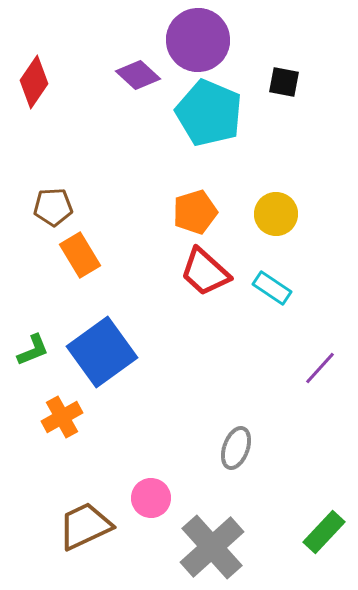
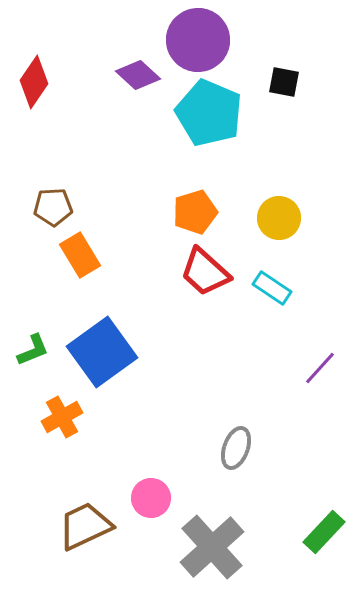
yellow circle: moved 3 px right, 4 px down
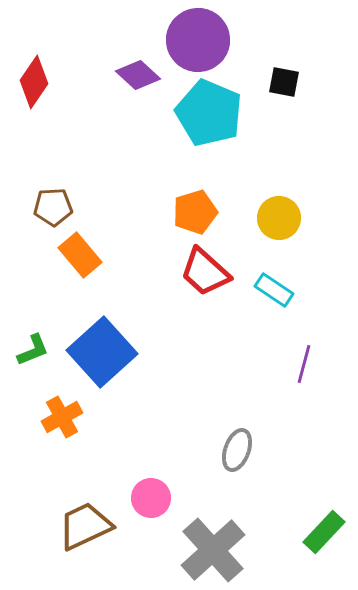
orange rectangle: rotated 9 degrees counterclockwise
cyan rectangle: moved 2 px right, 2 px down
blue square: rotated 6 degrees counterclockwise
purple line: moved 16 px left, 4 px up; rotated 27 degrees counterclockwise
gray ellipse: moved 1 px right, 2 px down
gray cross: moved 1 px right, 3 px down
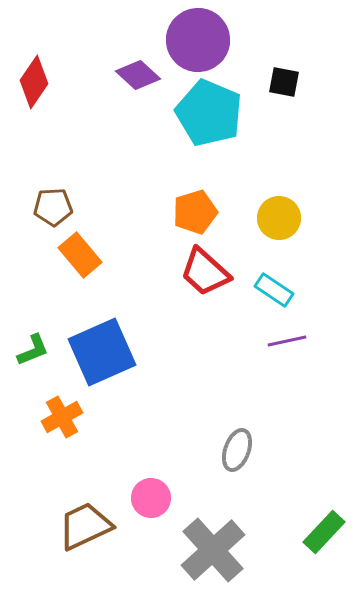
blue square: rotated 18 degrees clockwise
purple line: moved 17 px left, 23 px up; rotated 63 degrees clockwise
